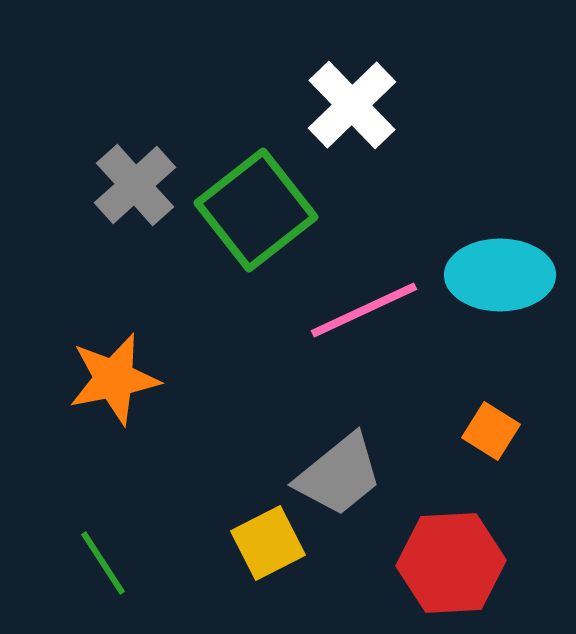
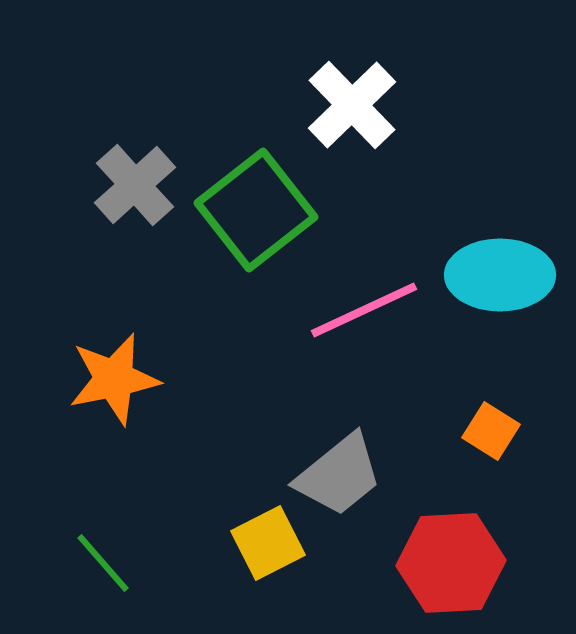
green line: rotated 8 degrees counterclockwise
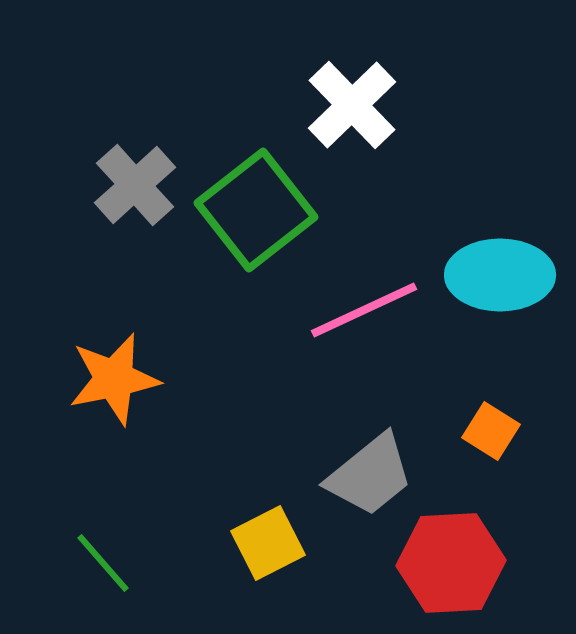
gray trapezoid: moved 31 px right
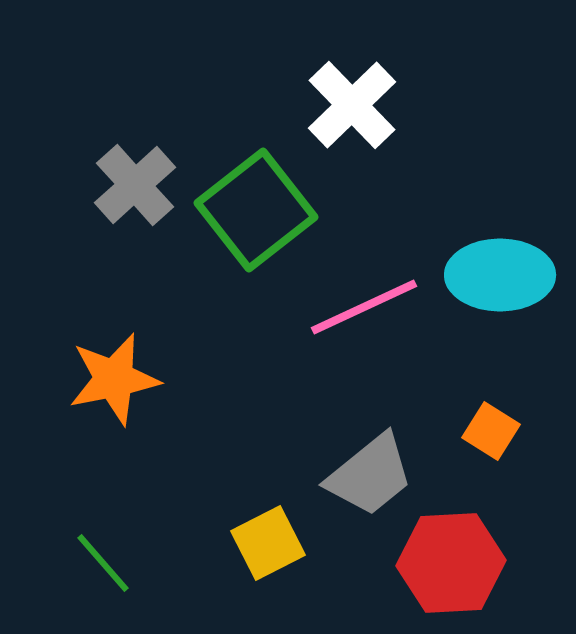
pink line: moved 3 px up
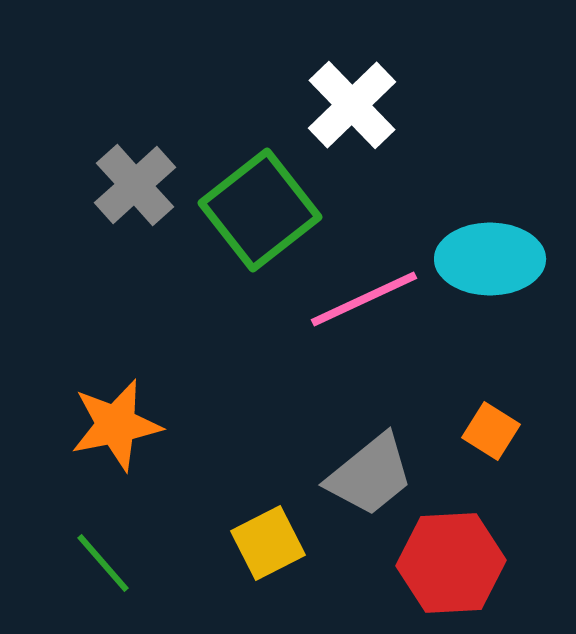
green square: moved 4 px right
cyan ellipse: moved 10 px left, 16 px up
pink line: moved 8 px up
orange star: moved 2 px right, 46 px down
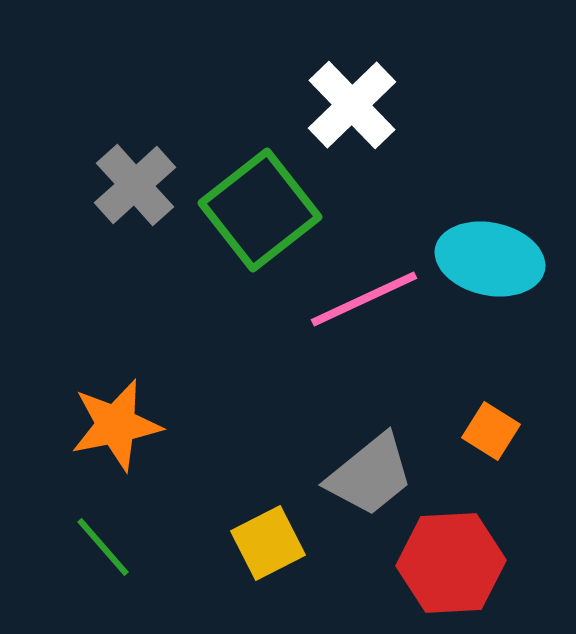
cyan ellipse: rotated 12 degrees clockwise
green line: moved 16 px up
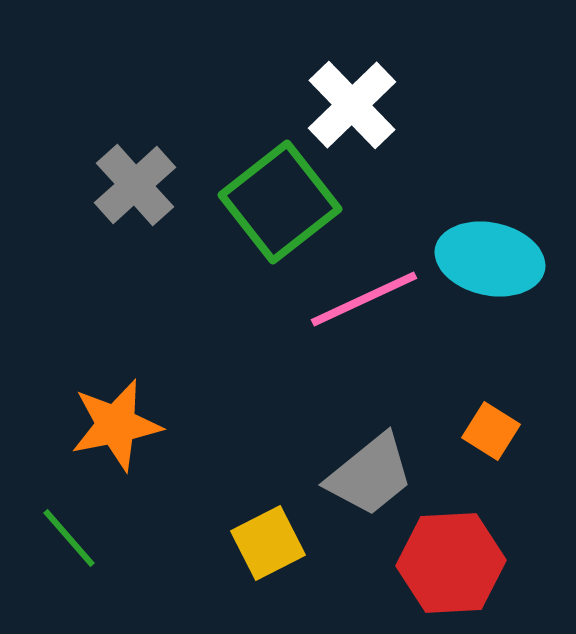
green square: moved 20 px right, 8 px up
green line: moved 34 px left, 9 px up
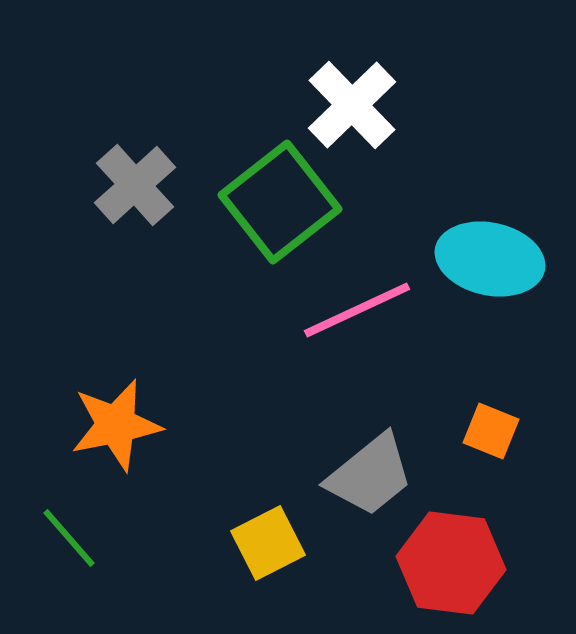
pink line: moved 7 px left, 11 px down
orange square: rotated 10 degrees counterclockwise
red hexagon: rotated 10 degrees clockwise
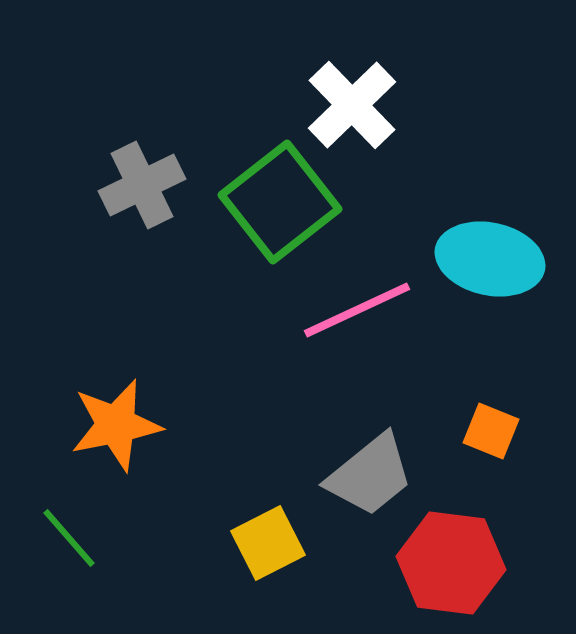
gray cross: moved 7 px right; rotated 16 degrees clockwise
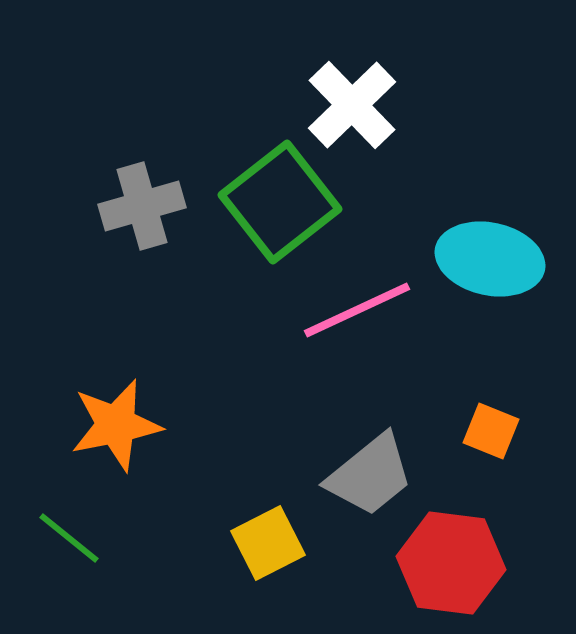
gray cross: moved 21 px down; rotated 10 degrees clockwise
green line: rotated 10 degrees counterclockwise
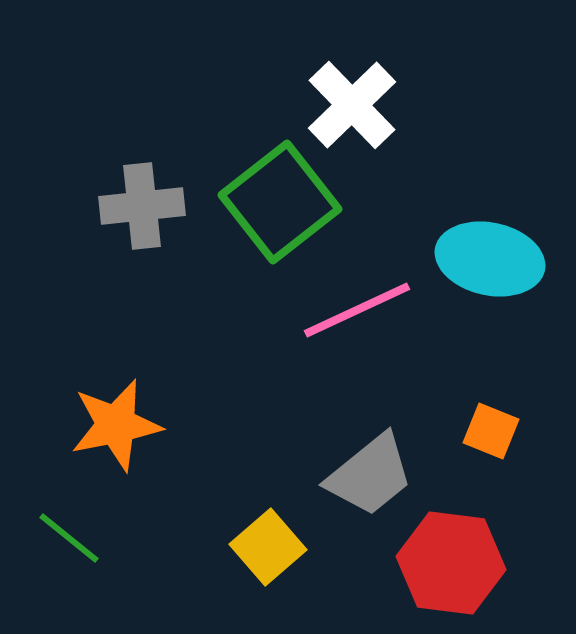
gray cross: rotated 10 degrees clockwise
yellow square: moved 4 px down; rotated 14 degrees counterclockwise
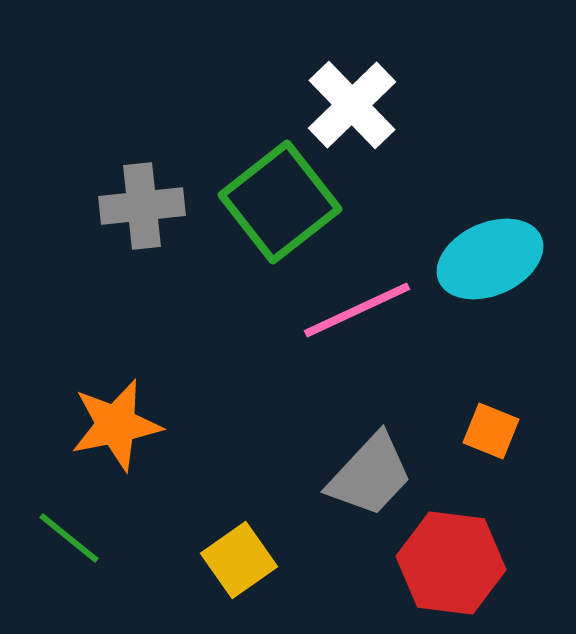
cyan ellipse: rotated 36 degrees counterclockwise
gray trapezoid: rotated 8 degrees counterclockwise
yellow square: moved 29 px left, 13 px down; rotated 6 degrees clockwise
